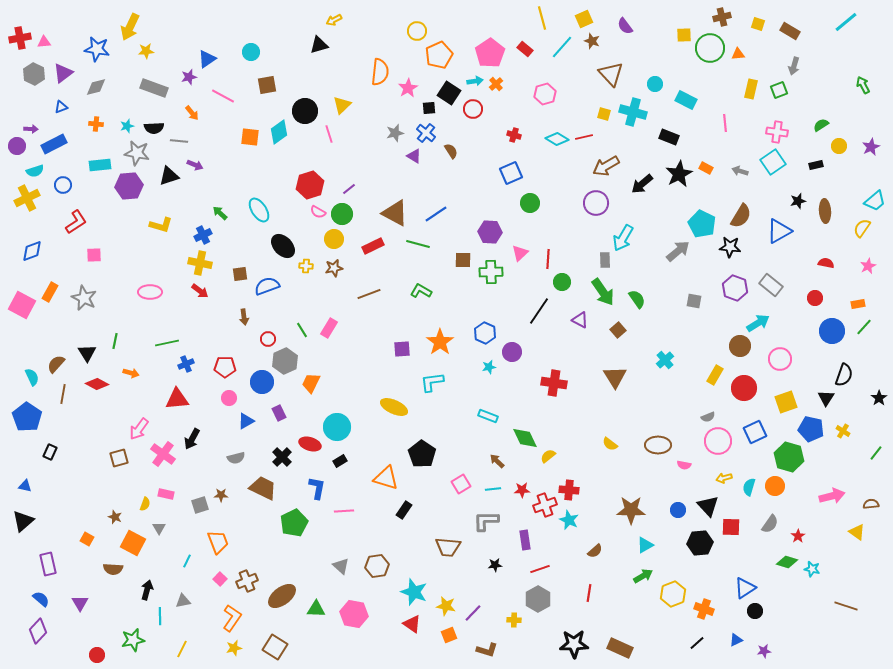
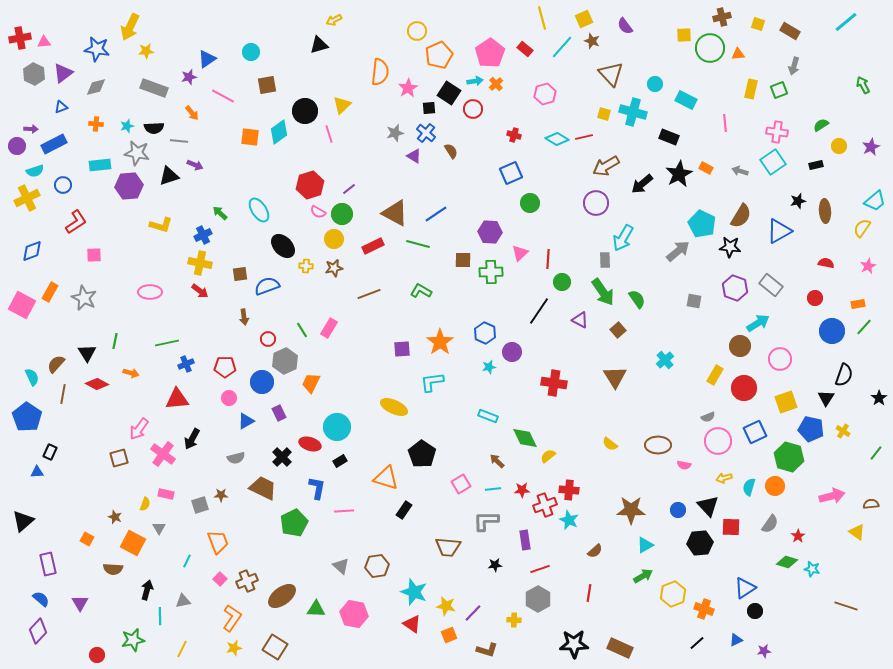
blue triangle at (25, 486): moved 12 px right, 14 px up; rotated 16 degrees counterclockwise
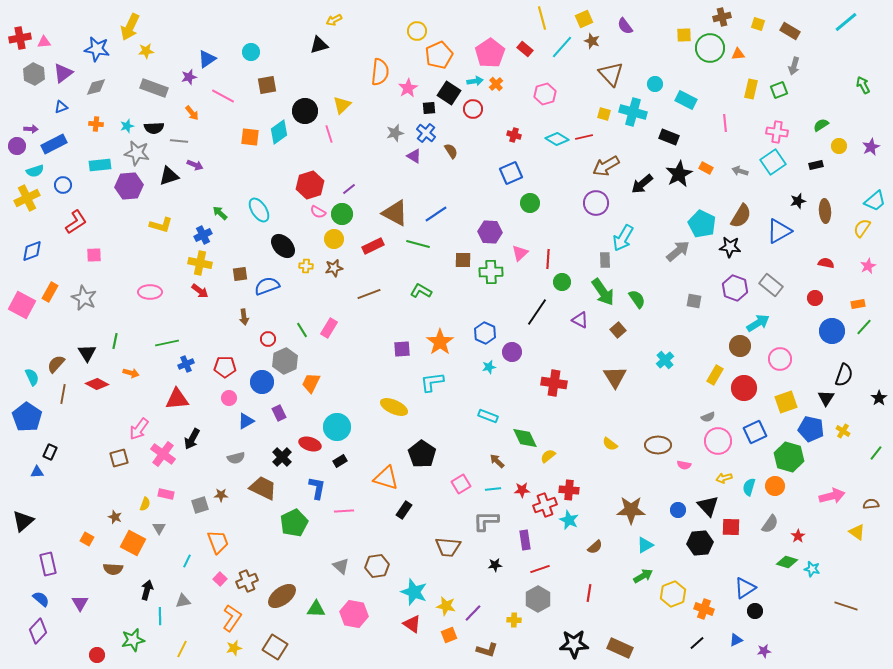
black line at (539, 311): moved 2 px left, 1 px down
brown semicircle at (595, 551): moved 4 px up
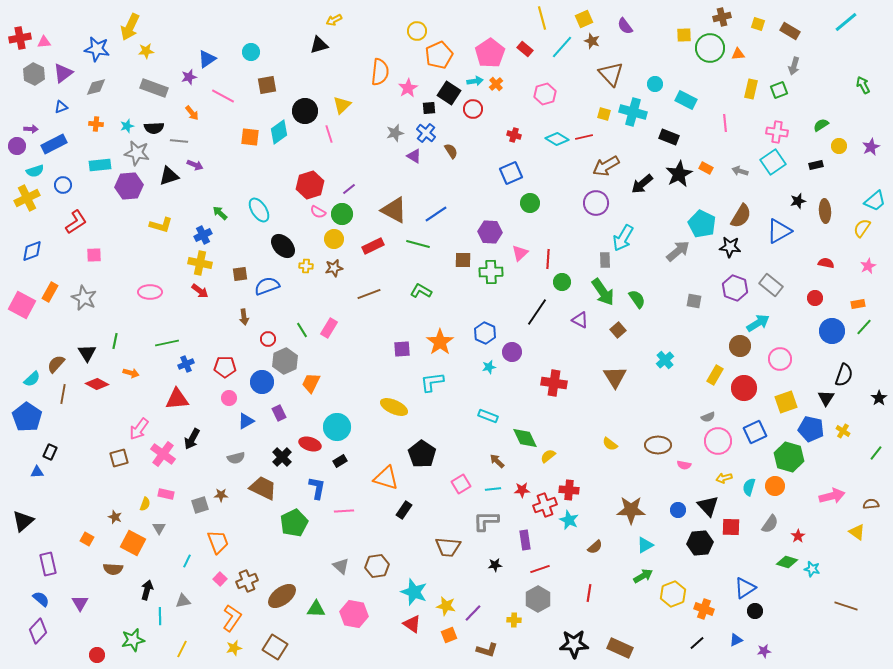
brown triangle at (395, 213): moved 1 px left, 3 px up
cyan semicircle at (32, 377): moved 2 px down; rotated 72 degrees clockwise
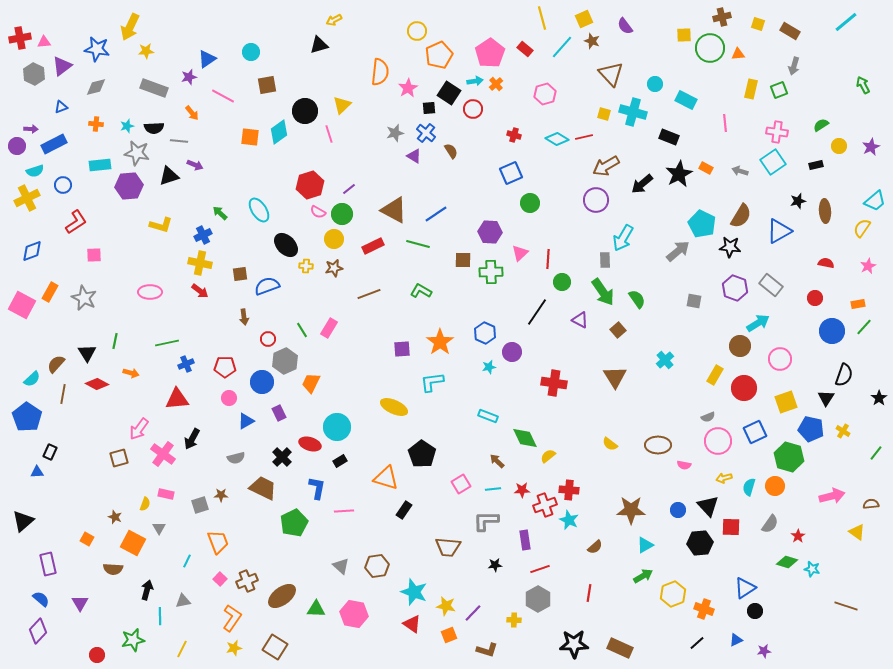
purple triangle at (63, 73): moved 1 px left, 7 px up
purple circle at (596, 203): moved 3 px up
black ellipse at (283, 246): moved 3 px right, 1 px up
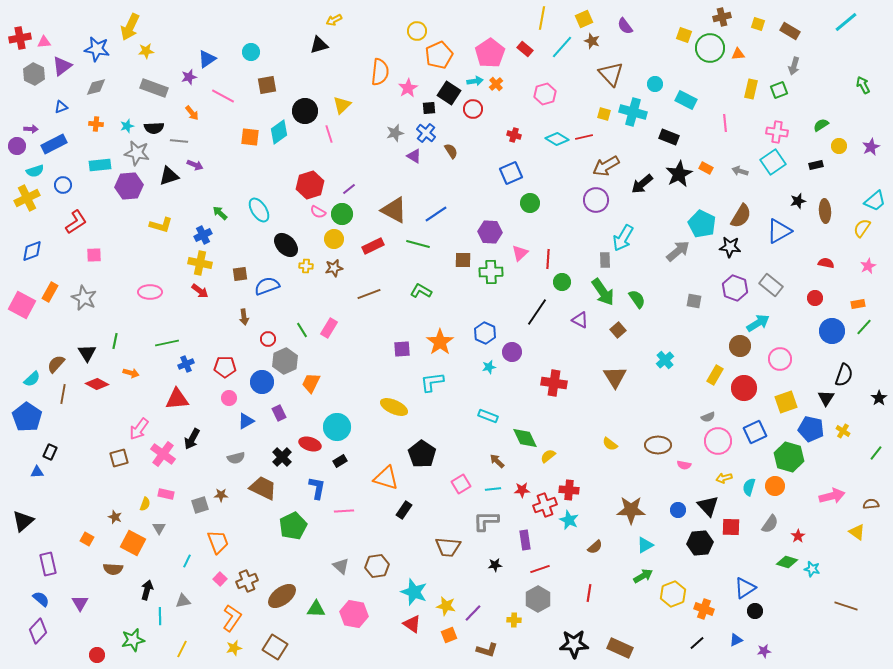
yellow line at (542, 18): rotated 25 degrees clockwise
yellow square at (684, 35): rotated 21 degrees clockwise
green pentagon at (294, 523): moved 1 px left, 3 px down
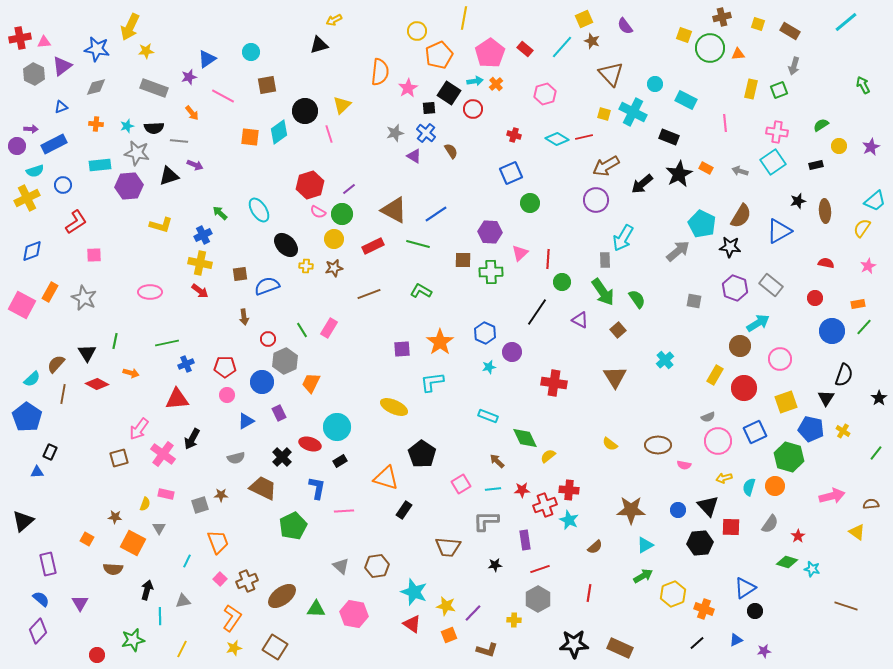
yellow line at (542, 18): moved 78 px left
cyan cross at (633, 112): rotated 12 degrees clockwise
pink circle at (229, 398): moved 2 px left, 3 px up
brown star at (115, 517): rotated 16 degrees counterclockwise
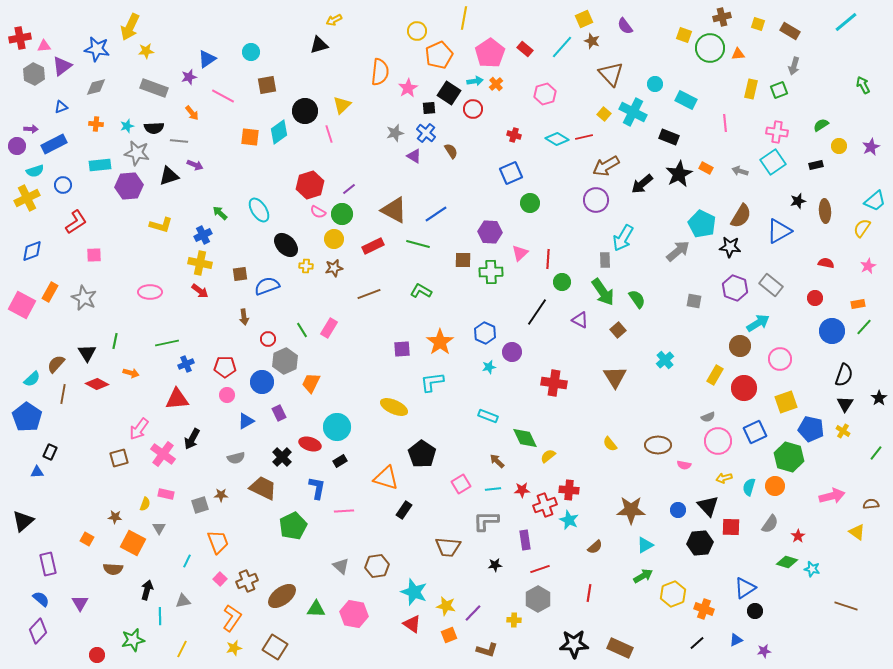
pink triangle at (44, 42): moved 4 px down
yellow square at (604, 114): rotated 24 degrees clockwise
black triangle at (826, 398): moved 19 px right, 6 px down
yellow semicircle at (610, 444): rotated 14 degrees clockwise
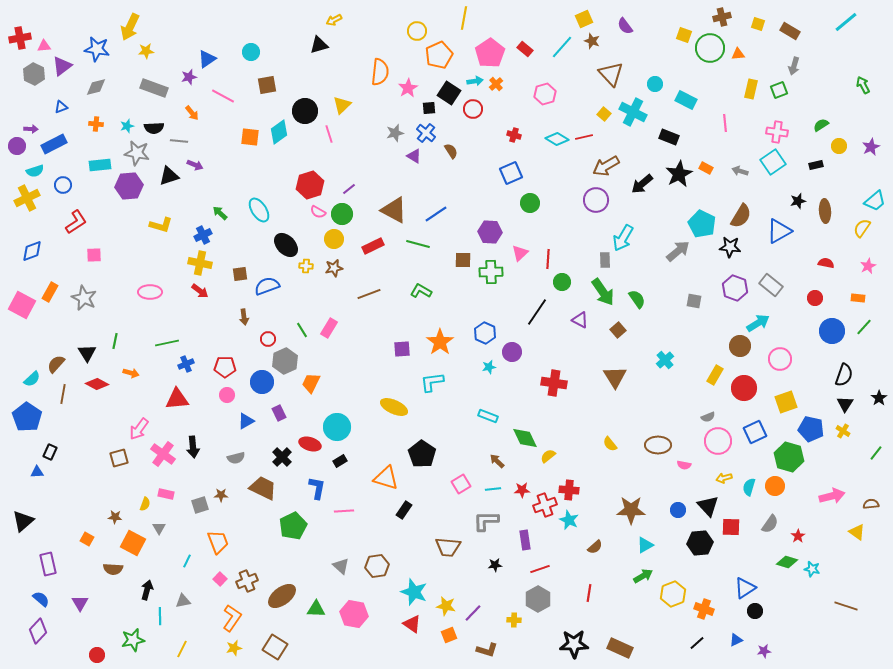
orange rectangle at (858, 304): moved 6 px up; rotated 16 degrees clockwise
black arrow at (192, 439): moved 1 px right, 8 px down; rotated 35 degrees counterclockwise
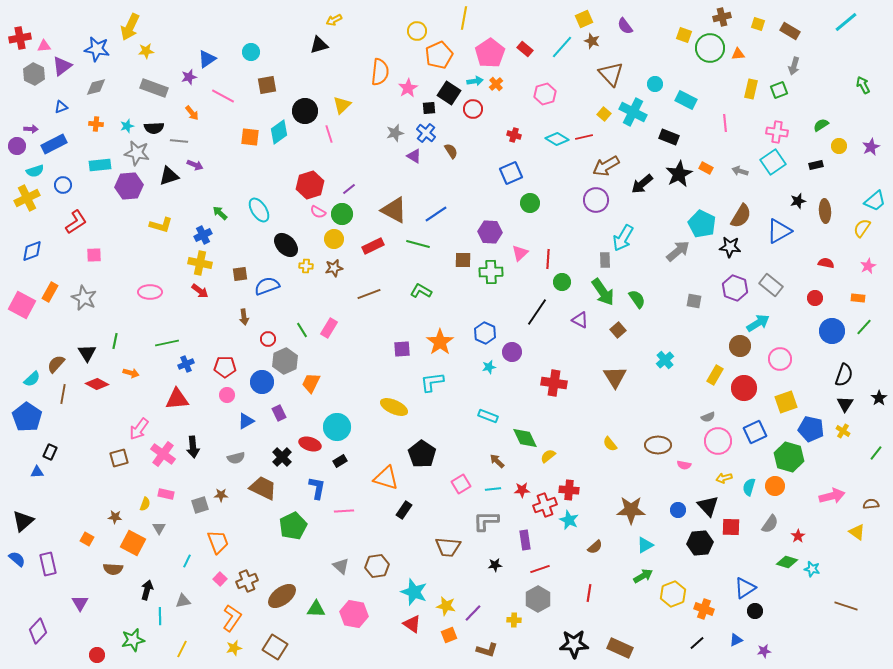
blue semicircle at (41, 599): moved 24 px left, 40 px up
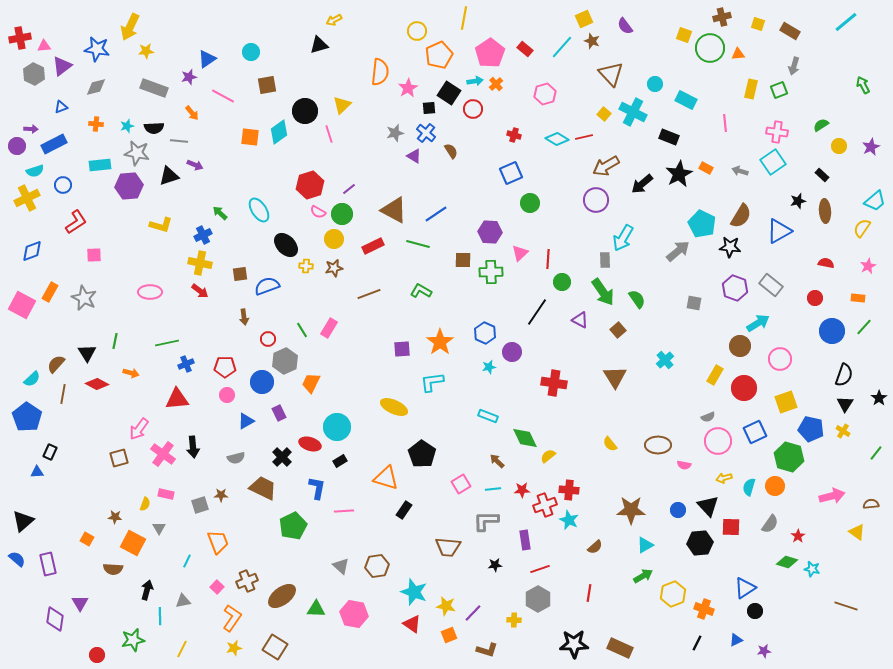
black rectangle at (816, 165): moved 6 px right, 10 px down; rotated 56 degrees clockwise
gray square at (694, 301): moved 2 px down
pink square at (220, 579): moved 3 px left, 8 px down
purple diamond at (38, 631): moved 17 px right, 12 px up; rotated 35 degrees counterclockwise
black line at (697, 643): rotated 21 degrees counterclockwise
